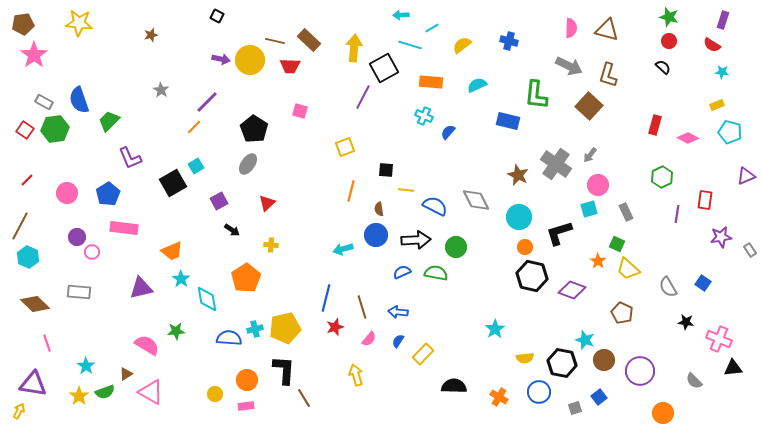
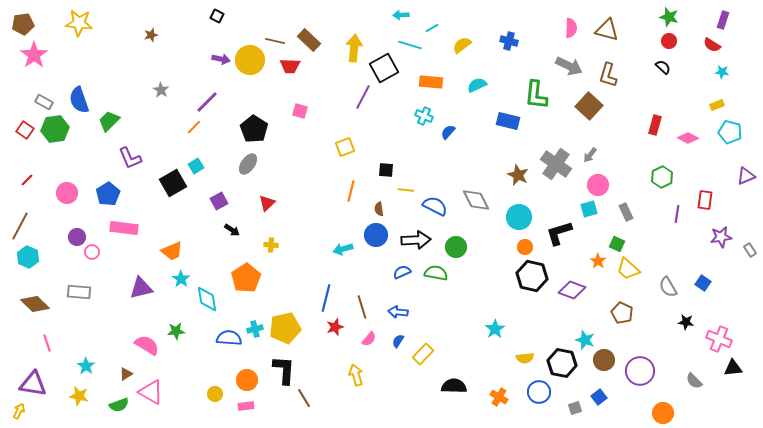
green semicircle at (105, 392): moved 14 px right, 13 px down
yellow star at (79, 396): rotated 24 degrees counterclockwise
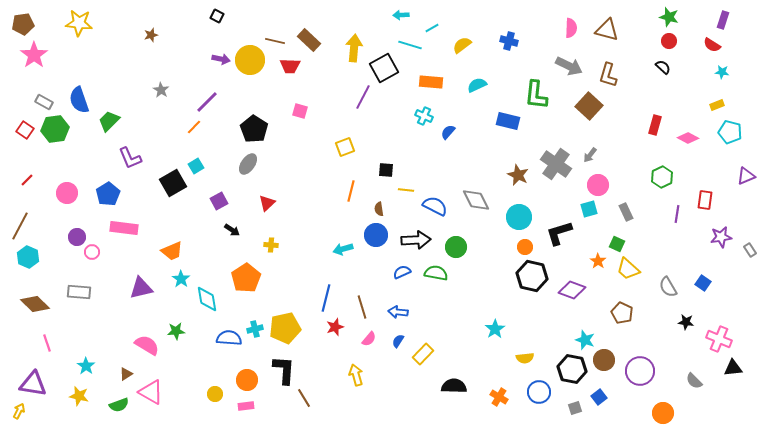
black hexagon at (562, 363): moved 10 px right, 6 px down
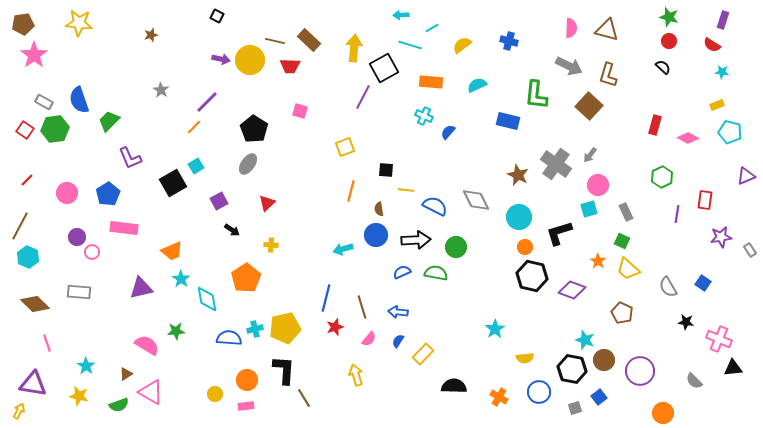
green square at (617, 244): moved 5 px right, 3 px up
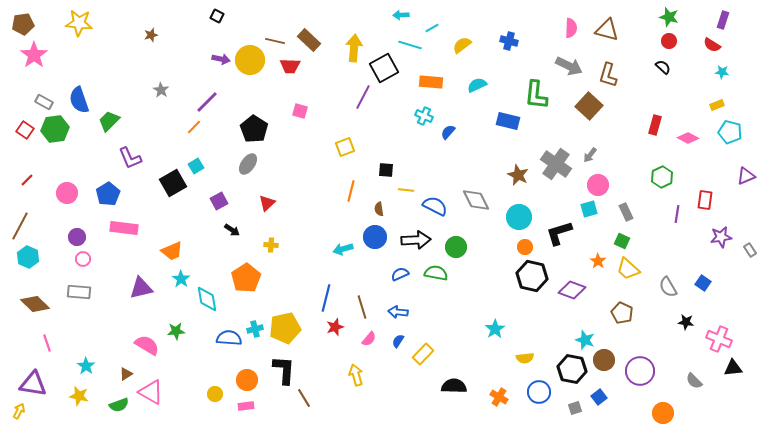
blue circle at (376, 235): moved 1 px left, 2 px down
pink circle at (92, 252): moved 9 px left, 7 px down
blue semicircle at (402, 272): moved 2 px left, 2 px down
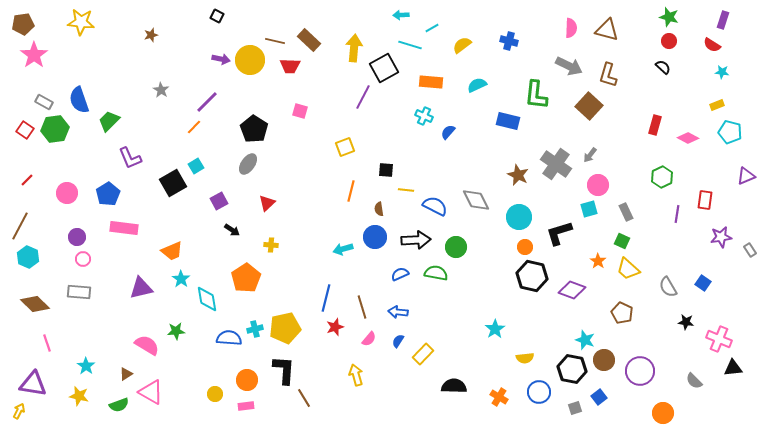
yellow star at (79, 23): moved 2 px right, 1 px up
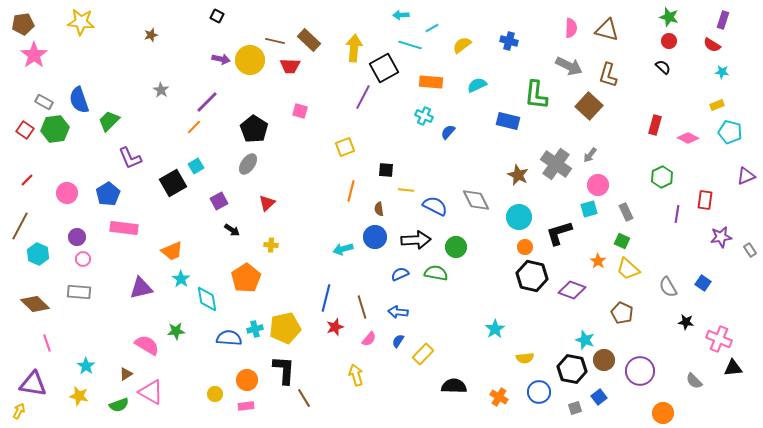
cyan hexagon at (28, 257): moved 10 px right, 3 px up
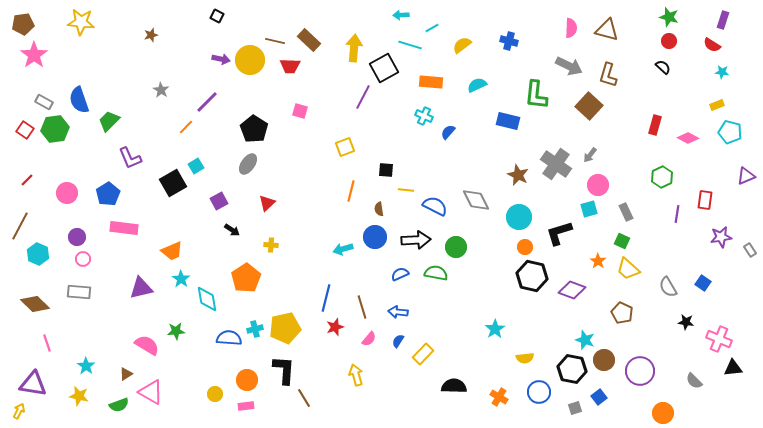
orange line at (194, 127): moved 8 px left
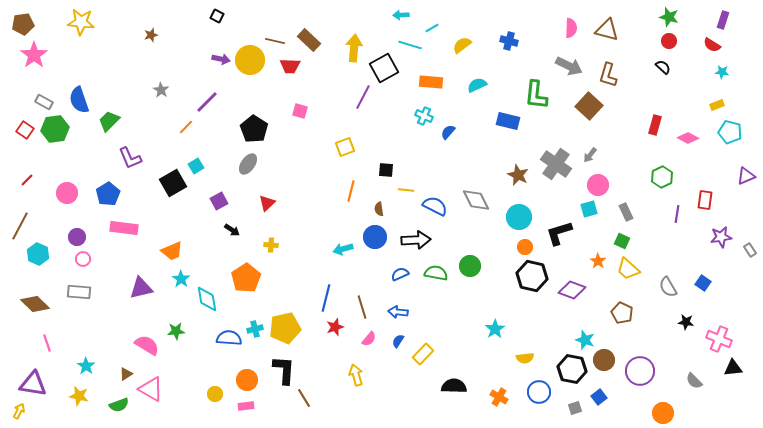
green circle at (456, 247): moved 14 px right, 19 px down
pink triangle at (151, 392): moved 3 px up
